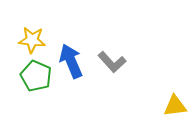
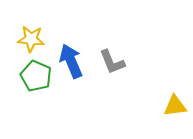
yellow star: moved 1 px left, 1 px up
gray L-shape: rotated 20 degrees clockwise
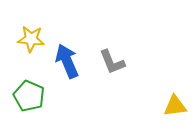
blue arrow: moved 4 px left
green pentagon: moved 7 px left, 20 px down
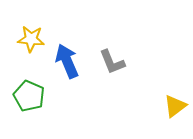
yellow triangle: rotated 30 degrees counterclockwise
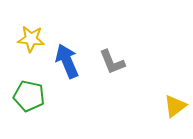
green pentagon: rotated 12 degrees counterclockwise
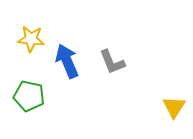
yellow triangle: moved 1 px left, 1 px down; rotated 20 degrees counterclockwise
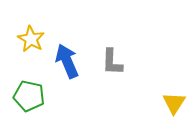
yellow star: rotated 24 degrees clockwise
gray L-shape: rotated 24 degrees clockwise
yellow triangle: moved 4 px up
